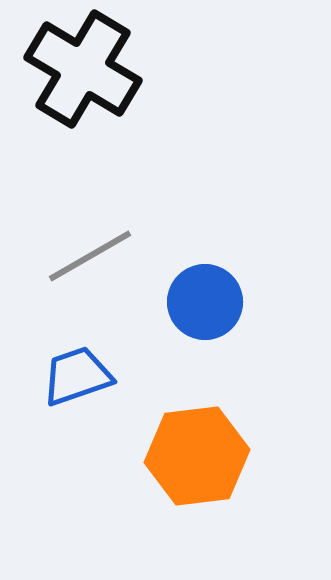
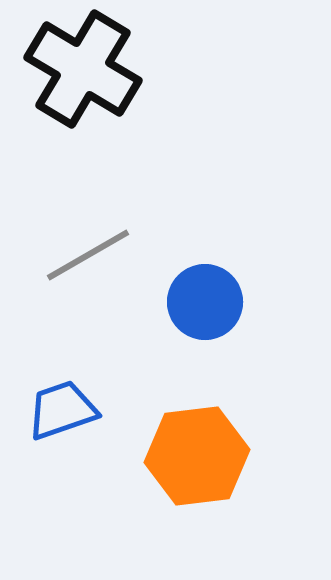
gray line: moved 2 px left, 1 px up
blue trapezoid: moved 15 px left, 34 px down
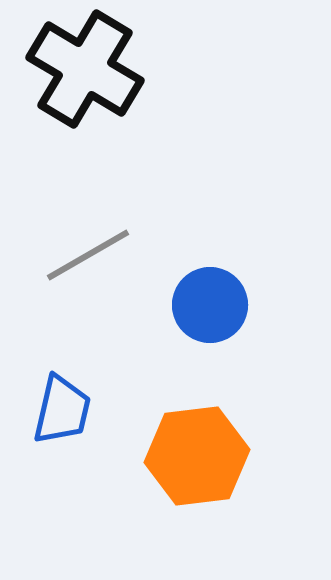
black cross: moved 2 px right
blue circle: moved 5 px right, 3 px down
blue trapezoid: rotated 122 degrees clockwise
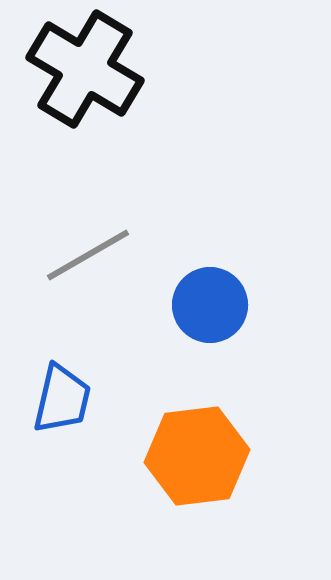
blue trapezoid: moved 11 px up
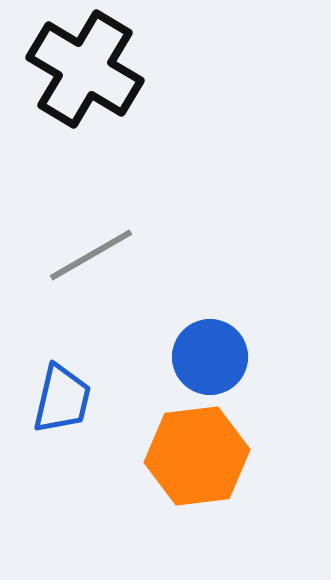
gray line: moved 3 px right
blue circle: moved 52 px down
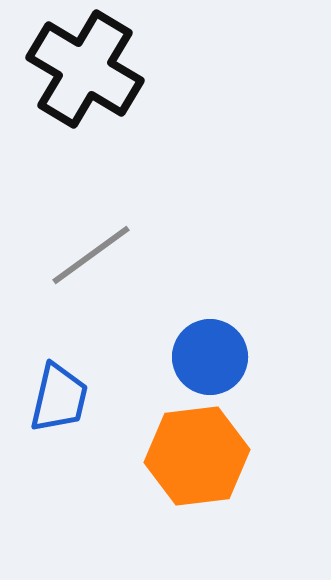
gray line: rotated 6 degrees counterclockwise
blue trapezoid: moved 3 px left, 1 px up
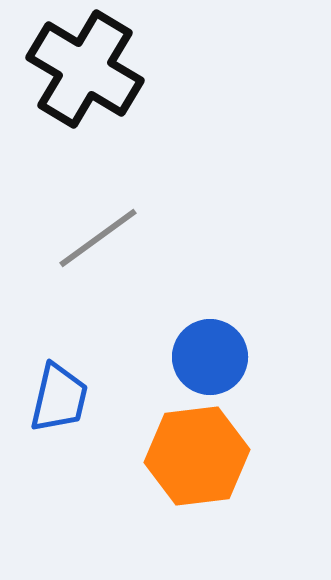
gray line: moved 7 px right, 17 px up
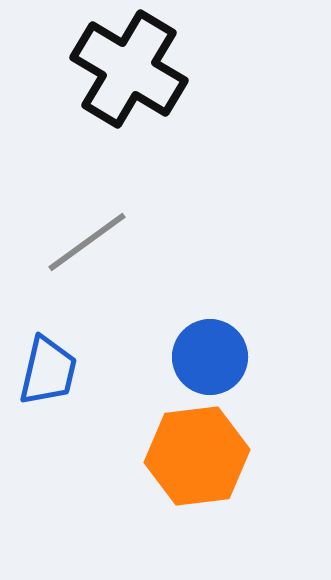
black cross: moved 44 px right
gray line: moved 11 px left, 4 px down
blue trapezoid: moved 11 px left, 27 px up
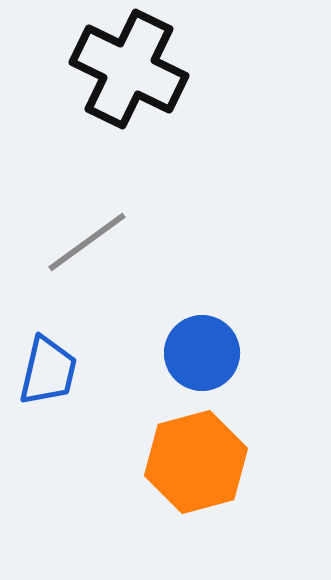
black cross: rotated 5 degrees counterclockwise
blue circle: moved 8 px left, 4 px up
orange hexagon: moved 1 px left, 6 px down; rotated 8 degrees counterclockwise
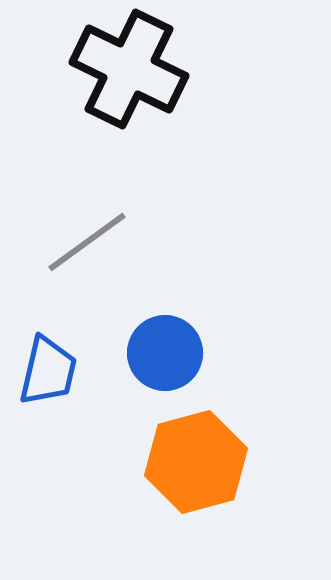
blue circle: moved 37 px left
